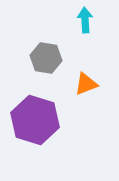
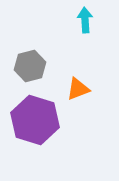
gray hexagon: moved 16 px left, 8 px down; rotated 24 degrees counterclockwise
orange triangle: moved 8 px left, 5 px down
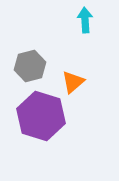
orange triangle: moved 5 px left, 7 px up; rotated 20 degrees counterclockwise
purple hexagon: moved 6 px right, 4 px up
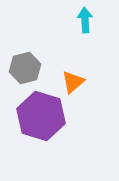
gray hexagon: moved 5 px left, 2 px down
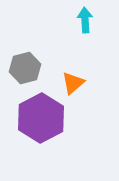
orange triangle: moved 1 px down
purple hexagon: moved 2 px down; rotated 15 degrees clockwise
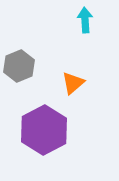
gray hexagon: moved 6 px left, 2 px up; rotated 8 degrees counterclockwise
purple hexagon: moved 3 px right, 12 px down
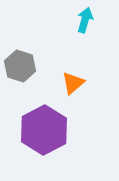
cyan arrow: rotated 20 degrees clockwise
gray hexagon: moved 1 px right; rotated 20 degrees counterclockwise
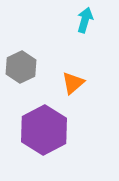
gray hexagon: moved 1 px right, 1 px down; rotated 16 degrees clockwise
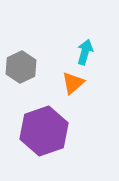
cyan arrow: moved 32 px down
purple hexagon: moved 1 px down; rotated 9 degrees clockwise
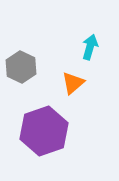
cyan arrow: moved 5 px right, 5 px up
gray hexagon: rotated 8 degrees counterclockwise
